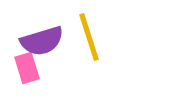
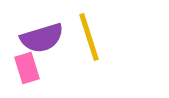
purple semicircle: moved 3 px up
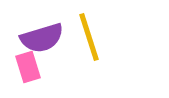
pink rectangle: moved 1 px right, 1 px up
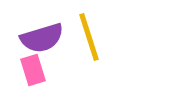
pink rectangle: moved 5 px right, 3 px down
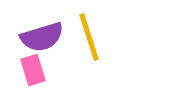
purple semicircle: moved 1 px up
